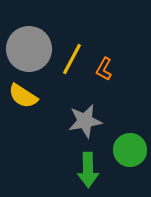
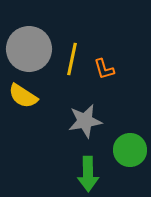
yellow line: rotated 16 degrees counterclockwise
orange L-shape: rotated 45 degrees counterclockwise
green arrow: moved 4 px down
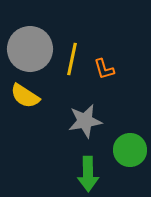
gray circle: moved 1 px right
yellow semicircle: moved 2 px right
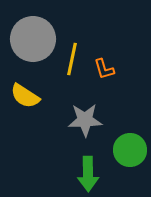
gray circle: moved 3 px right, 10 px up
gray star: moved 1 px up; rotated 8 degrees clockwise
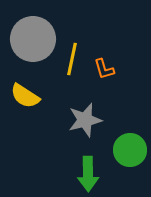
gray star: rotated 12 degrees counterclockwise
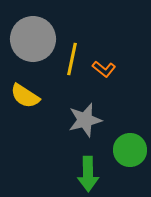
orange L-shape: rotated 35 degrees counterclockwise
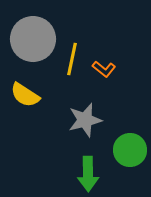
yellow semicircle: moved 1 px up
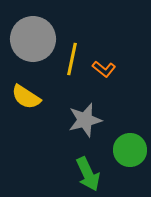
yellow semicircle: moved 1 px right, 2 px down
green arrow: rotated 24 degrees counterclockwise
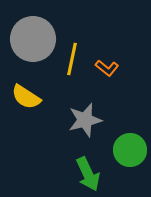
orange L-shape: moved 3 px right, 1 px up
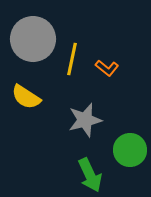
green arrow: moved 2 px right, 1 px down
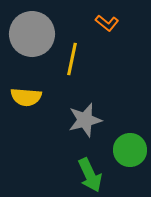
gray circle: moved 1 px left, 5 px up
orange L-shape: moved 45 px up
yellow semicircle: rotated 28 degrees counterclockwise
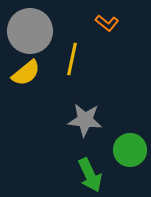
gray circle: moved 2 px left, 3 px up
yellow semicircle: moved 24 px up; rotated 44 degrees counterclockwise
gray star: rotated 20 degrees clockwise
